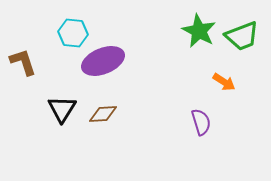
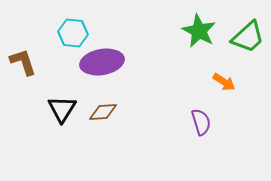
green trapezoid: moved 6 px right, 1 px down; rotated 21 degrees counterclockwise
purple ellipse: moved 1 px left, 1 px down; rotated 12 degrees clockwise
brown diamond: moved 2 px up
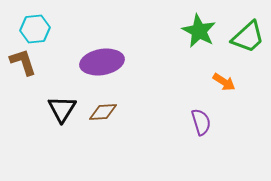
cyan hexagon: moved 38 px left, 4 px up; rotated 12 degrees counterclockwise
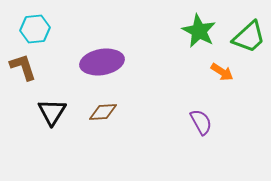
green trapezoid: moved 1 px right
brown L-shape: moved 5 px down
orange arrow: moved 2 px left, 10 px up
black triangle: moved 10 px left, 3 px down
purple semicircle: rotated 12 degrees counterclockwise
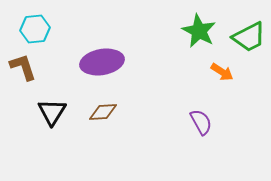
green trapezoid: rotated 15 degrees clockwise
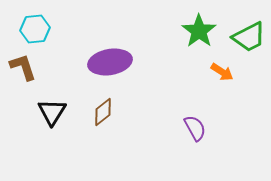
green star: rotated 8 degrees clockwise
purple ellipse: moved 8 px right
brown diamond: rotated 36 degrees counterclockwise
purple semicircle: moved 6 px left, 6 px down
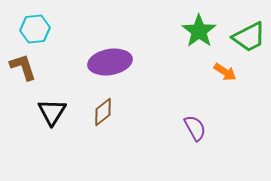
orange arrow: moved 3 px right
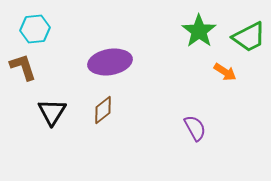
brown diamond: moved 2 px up
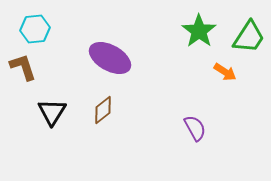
green trapezoid: rotated 30 degrees counterclockwise
purple ellipse: moved 4 px up; rotated 39 degrees clockwise
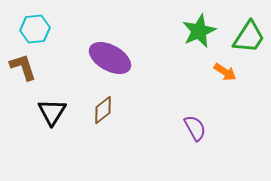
green star: rotated 12 degrees clockwise
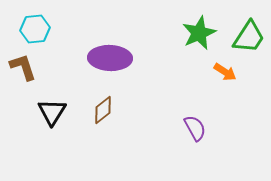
green star: moved 2 px down
purple ellipse: rotated 27 degrees counterclockwise
